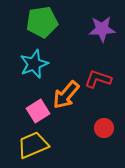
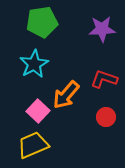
cyan star: rotated 8 degrees counterclockwise
red L-shape: moved 6 px right
pink square: rotated 15 degrees counterclockwise
red circle: moved 2 px right, 11 px up
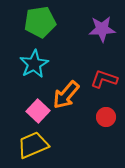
green pentagon: moved 2 px left
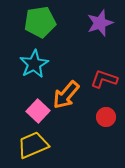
purple star: moved 2 px left, 6 px up; rotated 16 degrees counterclockwise
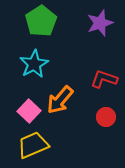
green pentagon: moved 1 px right, 1 px up; rotated 24 degrees counterclockwise
orange arrow: moved 6 px left, 5 px down
pink square: moved 9 px left
